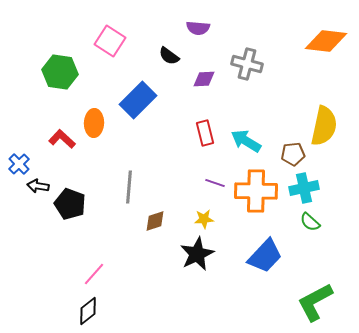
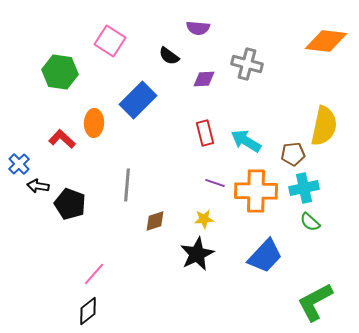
gray line: moved 2 px left, 2 px up
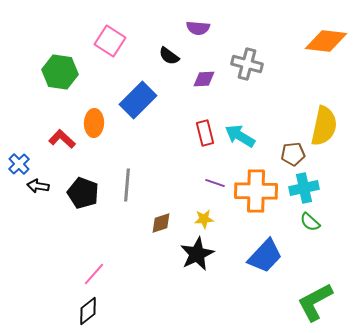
cyan arrow: moved 6 px left, 5 px up
black pentagon: moved 13 px right, 11 px up
brown diamond: moved 6 px right, 2 px down
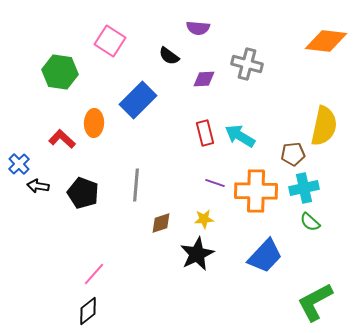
gray line: moved 9 px right
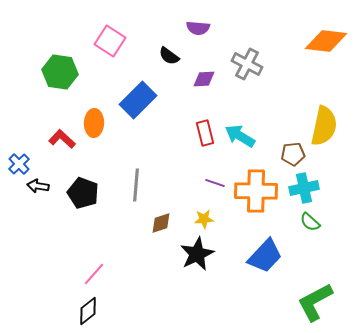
gray cross: rotated 12 degrees clockwise
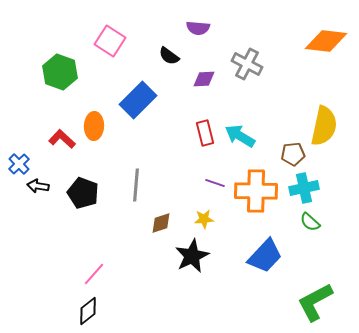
green hexagon: rotated 12 degrees clockwise
orange ellipse: moved 3 px down
black star: moved 5 px left, 2 px down
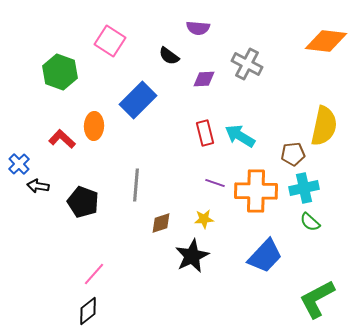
black pentagon: moved 9 px down
green L-shape: moved 2 px right, 3 px up
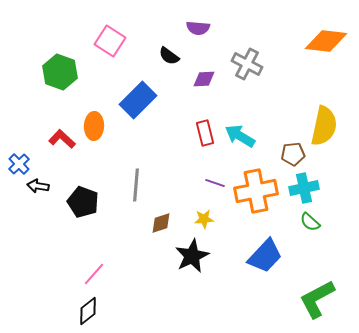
orange cross: rotated 12 degrees counterclockwise
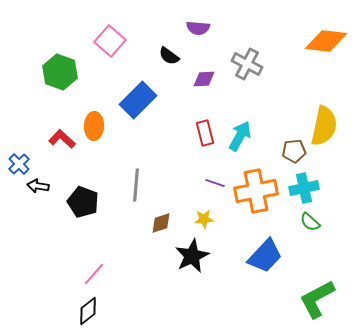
pink square: rotated 8 degrees clockwise
cyan arrow: rotated 88 degrees clockwise
brown pentagon: moved 1 px right, 3 px up
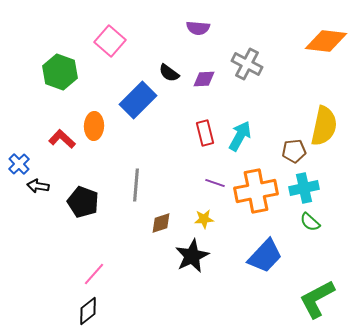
black semicircle: moved 17 px down
